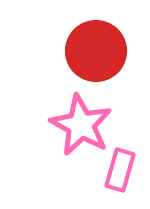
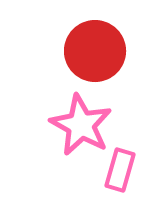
red circle: moved 1 px left
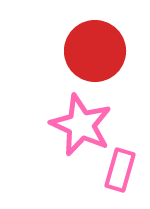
pink star: rotated 4 degrees counterclockwise
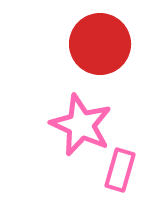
red circle: moved 5 px right, 7 px up
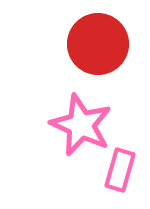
red circle: moved 2 px left
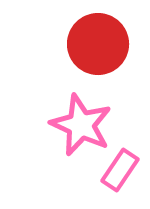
pink rectangle: rotated 18 degrees clockwise
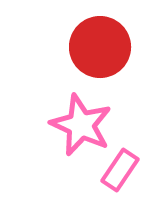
red circle: moved 2 px right, 3 px down
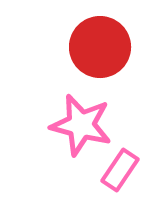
pink star: rotated 10 degrees counterclockwise
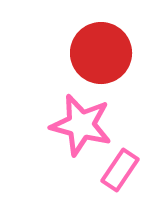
red circle: moved 1 px right, 6 px down
